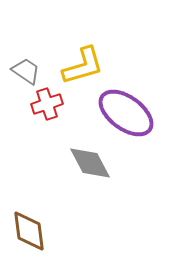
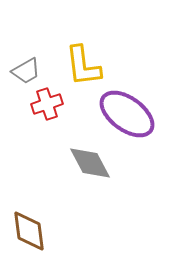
yellow L-shape: rotated 99 degrees clockwise
gray trapezoid: rotated 116 degrees clockwise
purple ellipse: moved 1 px right, 1 px down
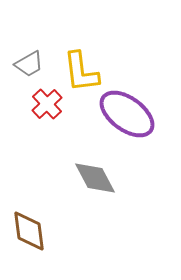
yellow L-shape: moved 2 px left, 6 px down
gray trapezoid: moved 3 px right, 7 px up
red cross: rotated 24 degrees counterclockwise
gray diamond: moved 5 px right, 15 px down
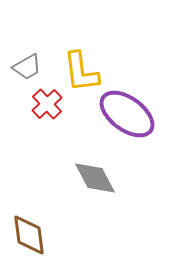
gray trapezoid: moved 2 px left, 3 px down
brown diamond: moved 4 px down
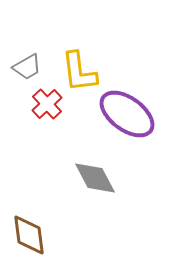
yellow L-shape: moved 2 px left
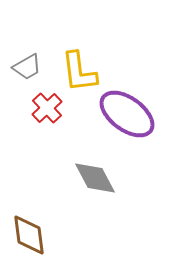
red cross: moved 4 px down
